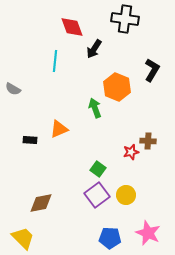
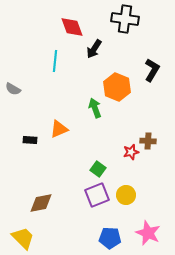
purple square: rotated 15 degrees clockwise
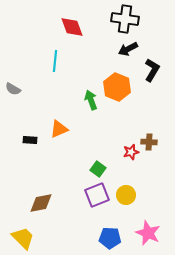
black arrow: moved 34 px right; rotated 30 degrees clockwise
green arrow: moved 4 px left, 8 px up
brown cross: moved 1 px right, 1 px down
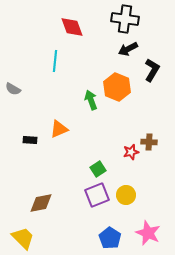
green square: rotated 21 degrees clockwise
blue pentagon: rotated 30 degrees clockwise
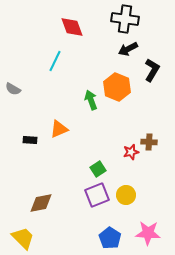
cyan line: rotated 20 degrees clockwise
pink star: rotated 20 degrees counterclockwise
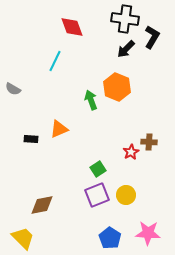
black arrow: moved 2 px left; rotated 18 degrees counterclockwise
black L-shape: moved 33 px up
black rectangle: moved 1 px right, 1 px up
red star: rotated 14 degrees counterclockwise
brown diamond: moved 1 px right, 2 px down
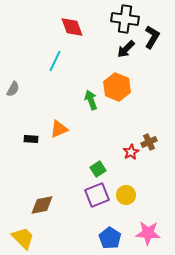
gray semicircle: rotated 91 degrees counterclockwise
brown cross: rotated 28 degrees counterclockwise
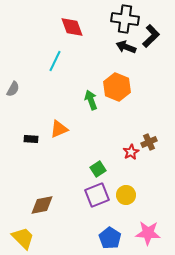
black L-shape: moved 1 px left, 1 px up; rotated 15 degrees clockwise
black arrow: moved 2 px up; rotated 66 degrees clockwise
